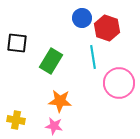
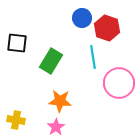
pink star: moved 2 px right, 1 px down; rotated 30 degrees clockwise
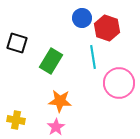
black square: rotated 10 degrees clockwise
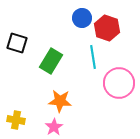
pink star: moved 2 px left
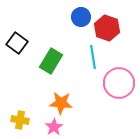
blue circle: moved 1 px left, 1 px up
black square: rotated 20 degrees clockwise
orange star: moved 1 px right, 2 px down
yellow cross: moved 4 px right
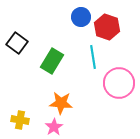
red hexagon: moved 1 px up
green rectangle: moved 1 px right
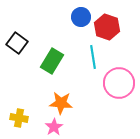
yellow cross: moved 1 px left, 2 px up
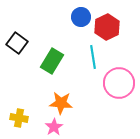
red hexagon: rotated 15 degrees clockwise
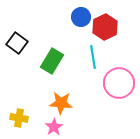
red hexagon: moved 2 px left
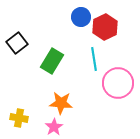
black square: rotated 15 degrees clockwise
cyan line: moved 1 px right, 2 px down
pink circle: moved 1 px left
